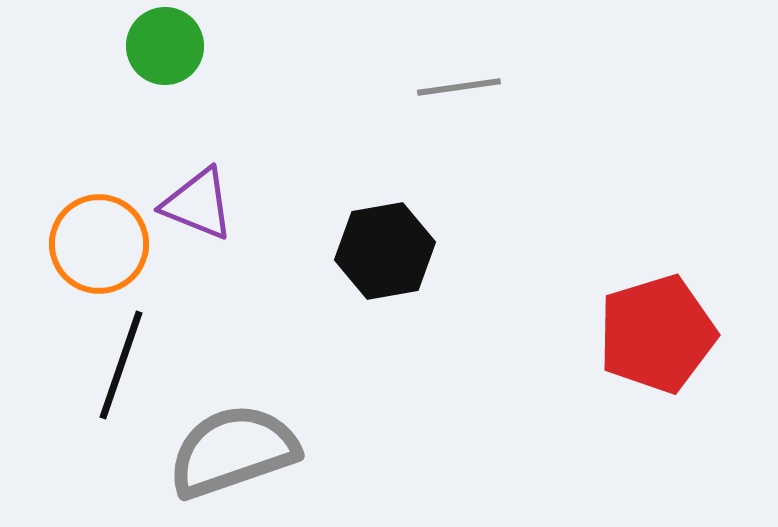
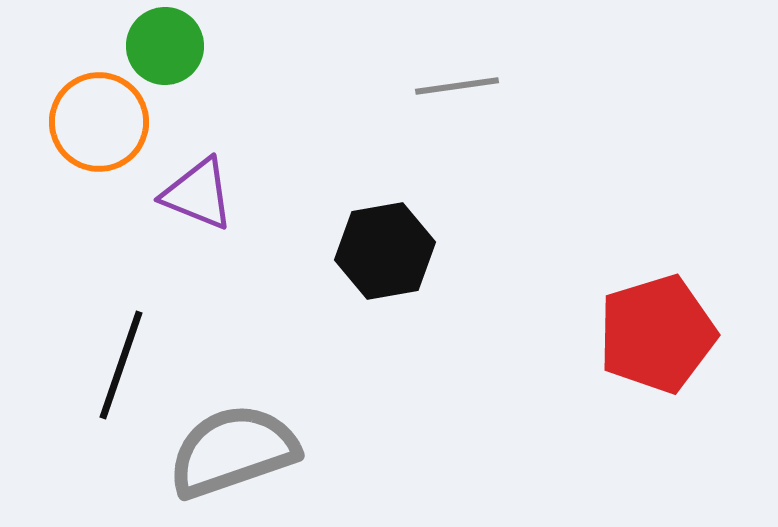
gray line: moved 2 px left, 1 px up
purple triangle: moved 10 px up
orange circle: moved 122 px up
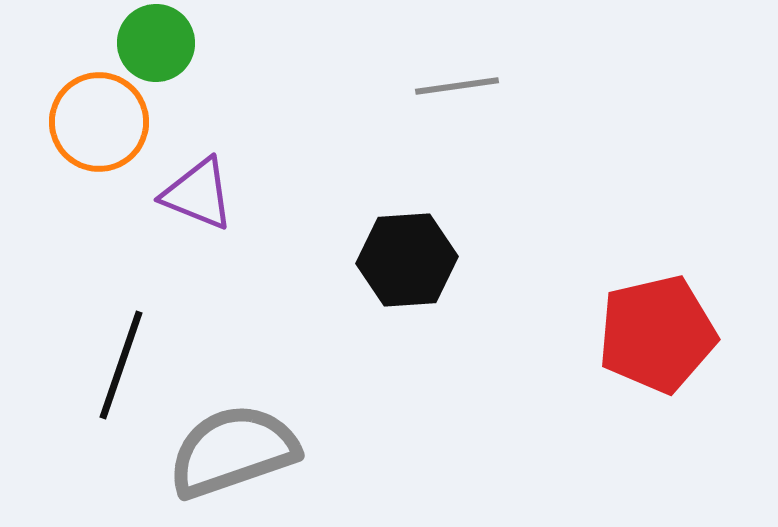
green circle: moved 9 px left, 3 px up
black hexagon: moved 22 px right, 9 px down; rotated 6 degrees clockwise
red pentagon: rotated 4 degrees clockwise
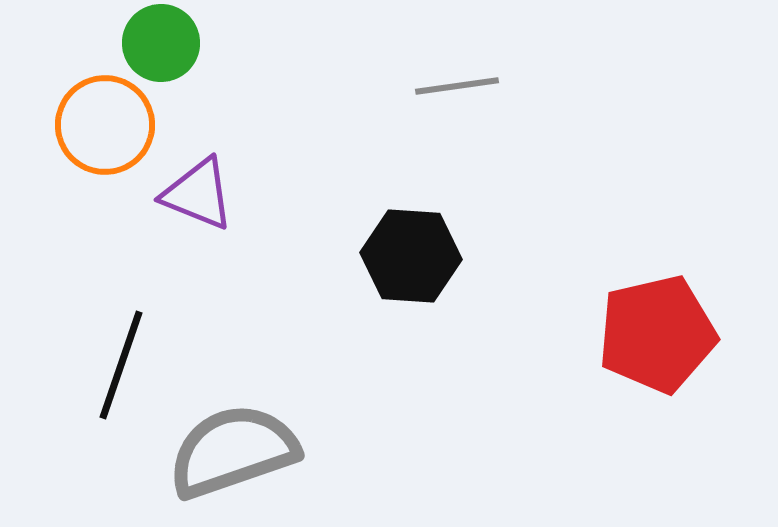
green circle: moved 5 px right
orange circle: moved 6 px right, 3 px down
black hexagon: moved 4 px right, 4 px up; rotated 8 degrees clockwise
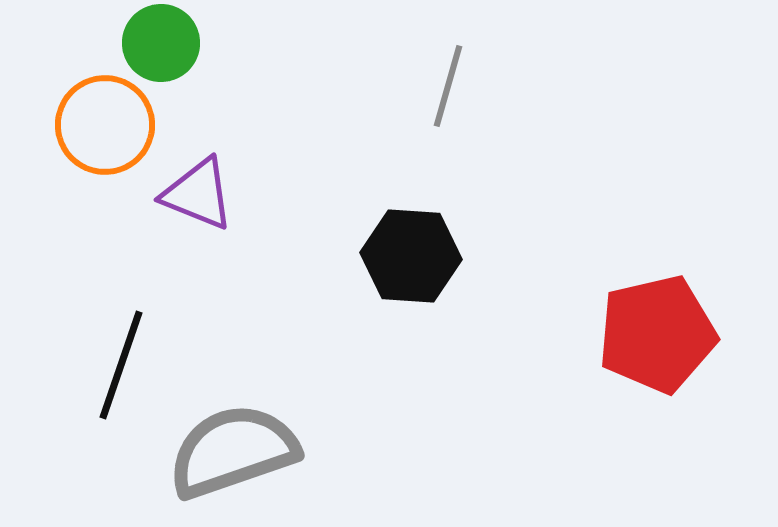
gray line: moved 9 px left; rotated 66 degrees counterclockwise
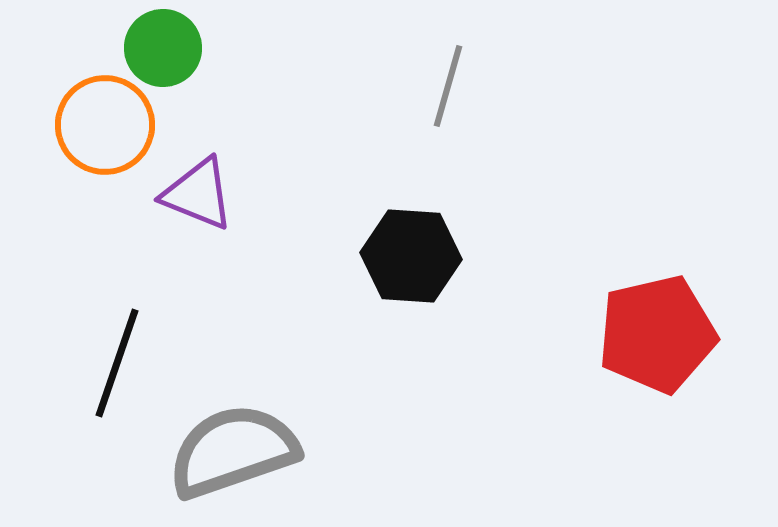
green circle: moved 2 px right, 5 px down
black line: moved 4 px left, 2 px up
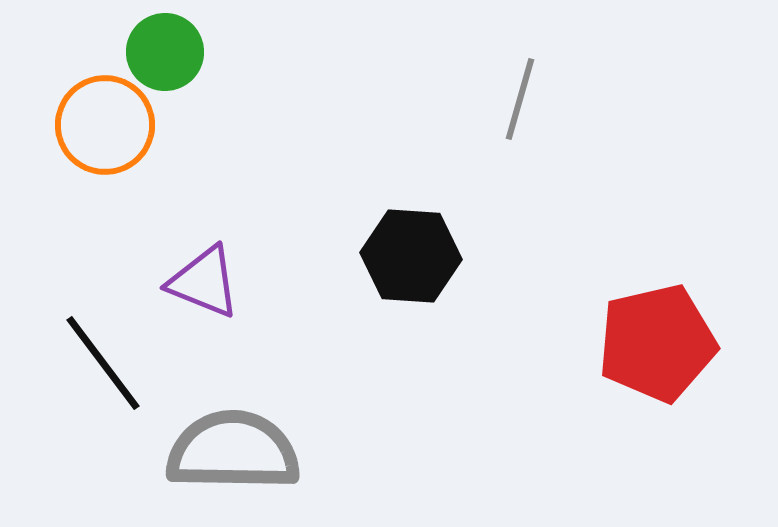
green circle: moved 2 px right, 4 px down
gray line: moved 72 px right, 13 px down
purple triangle: moved 6 px right, 88 px down
red pentagon: moved 9 px down
black line: moved 14 px left; rotated 56 degrees counterclockwise
gray semicircle: rotated 20 degrees clockwise
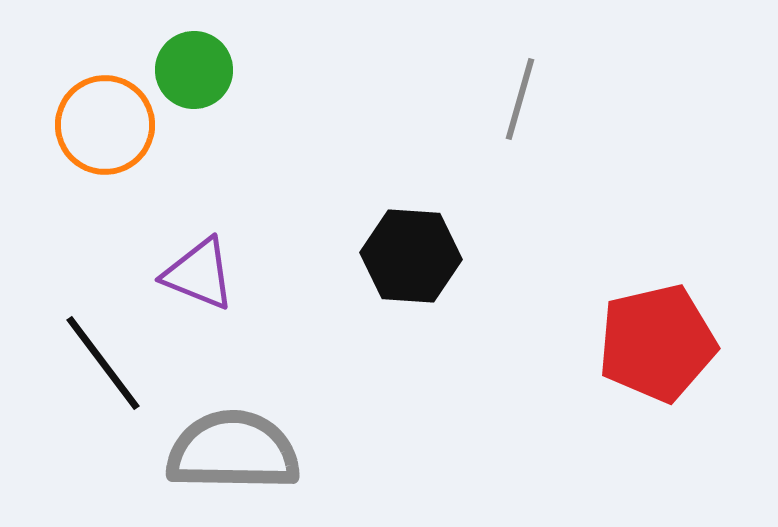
green circle: moved 29 px right, 18 px down
purple triangle: moved 5 px left, 8 px up
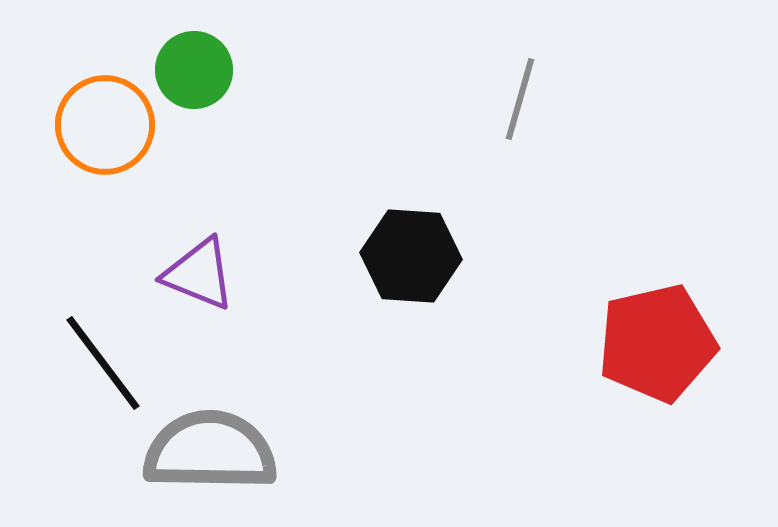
gray semicircle: moved 23 px left
